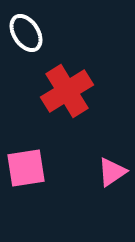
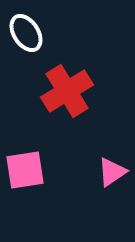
pink square: moved 1 px left, 2 px down
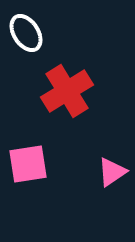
pink square: moved 3 px right, 6 px up
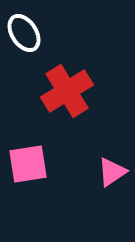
white ellipse: moved 2 px left
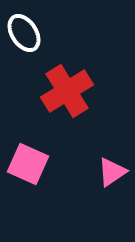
pink square: rotated 33 degrees clockwise
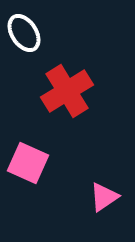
pink square: moved 1 px up
pink triangle: moved 8 px left, 25 px down
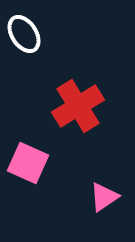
white ellipse: moved 1 px down
red cross: moved 11 px right, 15 px down
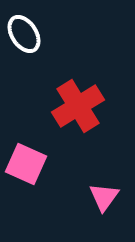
pink square: moved 2 px left, 1 px down
pink triangle: rotated 20 degrees counterclockwise
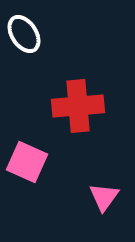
red cross: rotated 27 degrees clockwise
pink square: moved 1 px right, 2 px up
